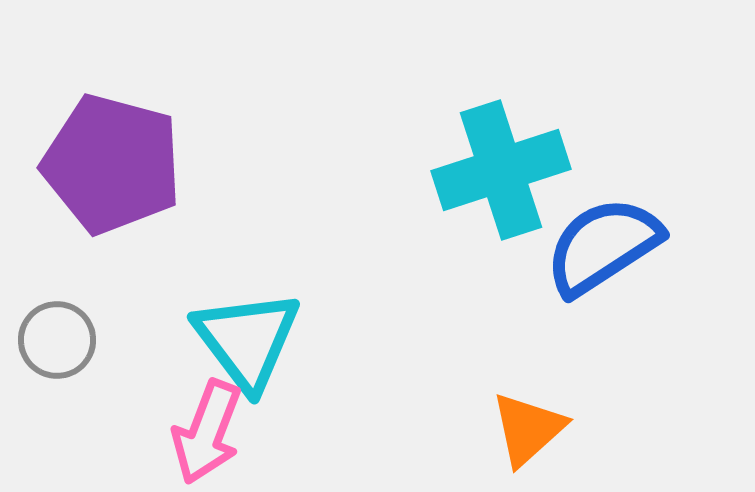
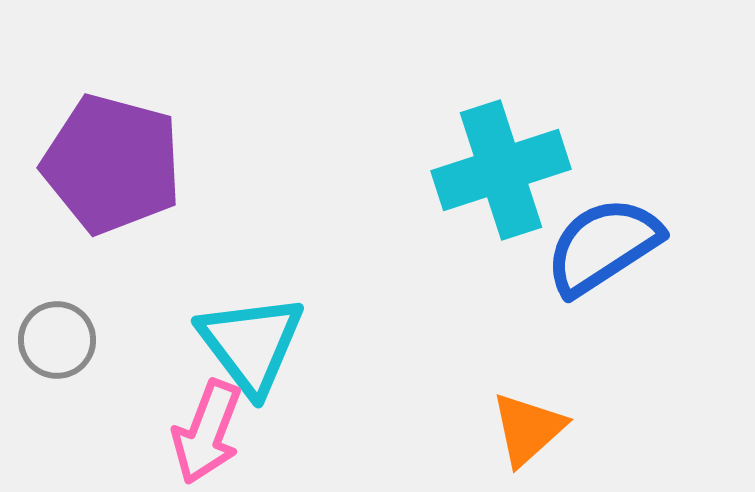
cyan triangle: moved 4 px right, 4 px down
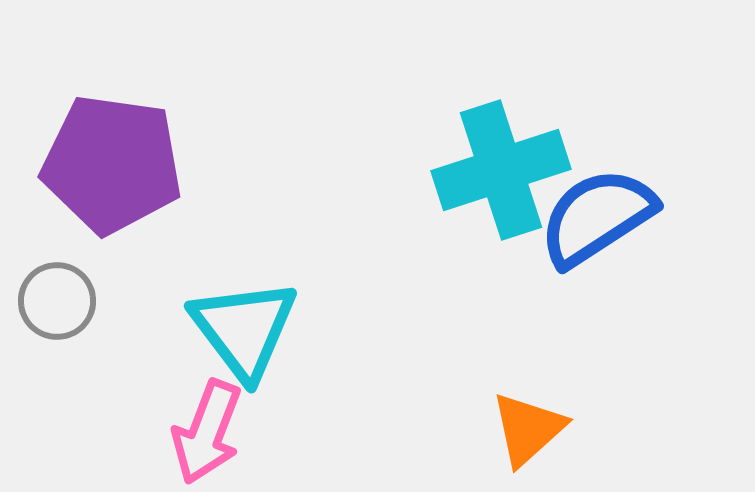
purple pentagon: rotated 7 degrees counterclockwise
blue semicircle: moved 6 px left, 29 px up
gray circle: moved 39 px up
cyan triangle: moved 7 px left, 15 px up
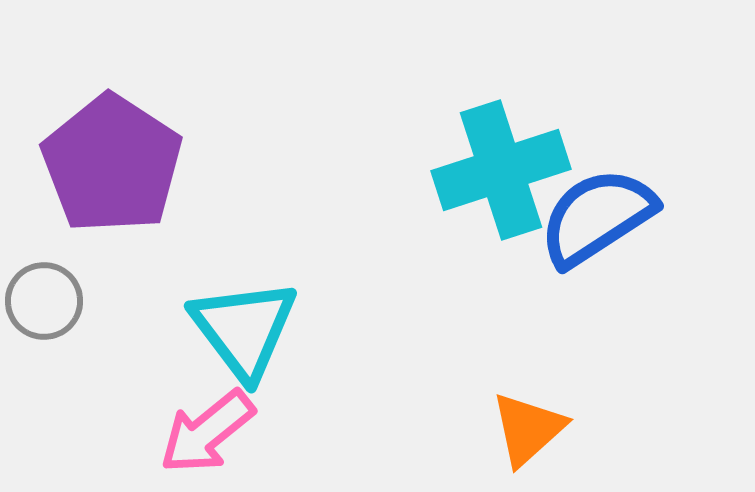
purple pentagon: rotated 25 degrees clockwise
gray circle: moved 13 px left
pink arrow: rotated 30 degrees clockwise
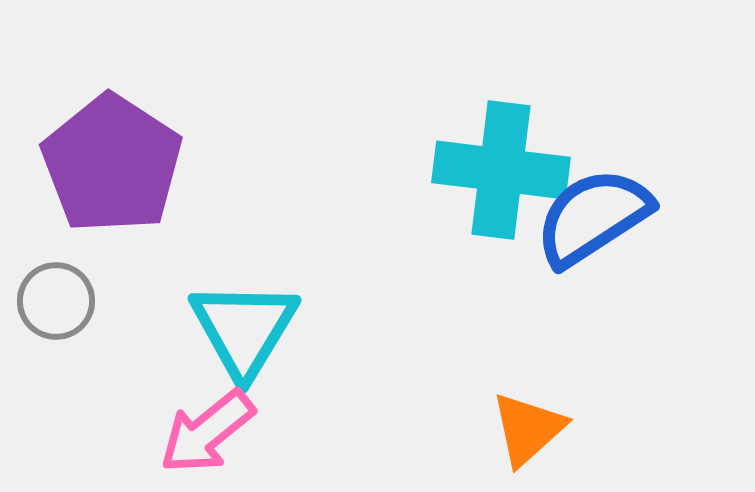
cyan cross: rotated 25 degrees clockwise
blue semicircle: moved 4 px left
gray circle: moved 12 px right
cyan triangle: rotated 8 degrees clockwise
